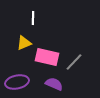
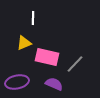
gray line: moved 1 px right, 2 px down
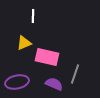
white line: moved 2 px up
gray line: moved 10 px down; rotated 24 degrees counterclockwise
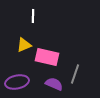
yellow triangle: moved 2 px down
